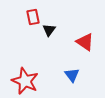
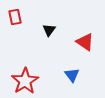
red rectangle: moved 18 px left
red star: rotated 16 degrees clockwise
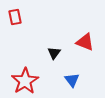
black triangle: moved 5 px right, 23 px down
red triangle: rotated 12 degrees counterclockwise
blue triangle: moved 5 px down
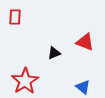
red rectangle: rotated 14 degrees clockwise
black triangle: rotated 32 degrees clockwise
blue triangle: moved 11 px right, 7 px down; rotated 14 degrees counterclockwise
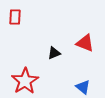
red triangle: moved 1 px down
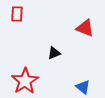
red rectangle: moved 2 px right, 3 px up
red triangle: moved 15 px up
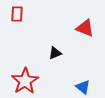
black triangle: moved 1 px right
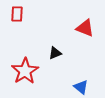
red star: moved 10 px up
blue triangle: moved 2 px left
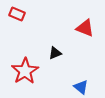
red rectangle: rotated 70 degrees counterclockwise
